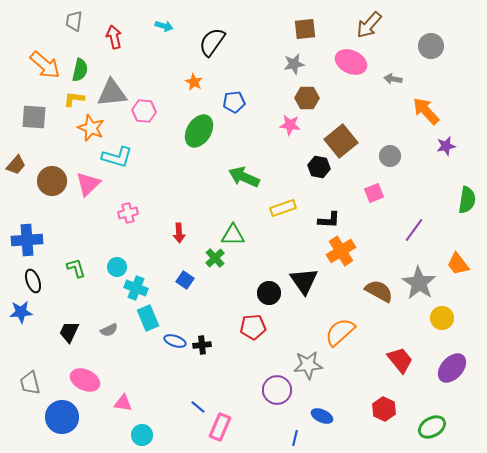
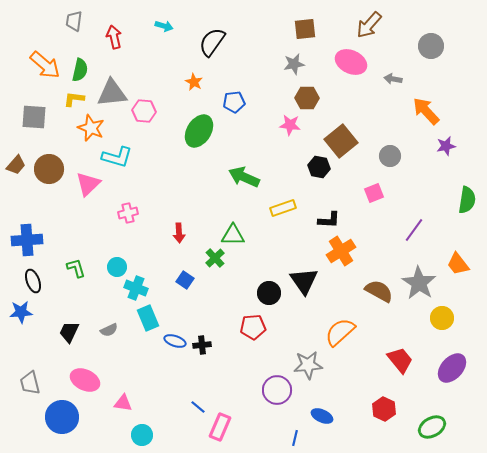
brown circle at (52, 181): moved 3 px left, 12 px up
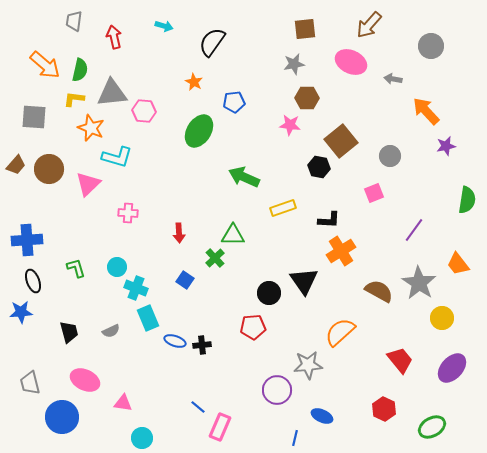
pink cross at (128, 213): rotated 18 degrees clockwise
gray semicircle at (109, 330): moved 2 px right, 1 px down
black trapezoid at (69, 332): rotated 140 degrees clockwise
cyan circle at (142, 435): moved 3 px down
